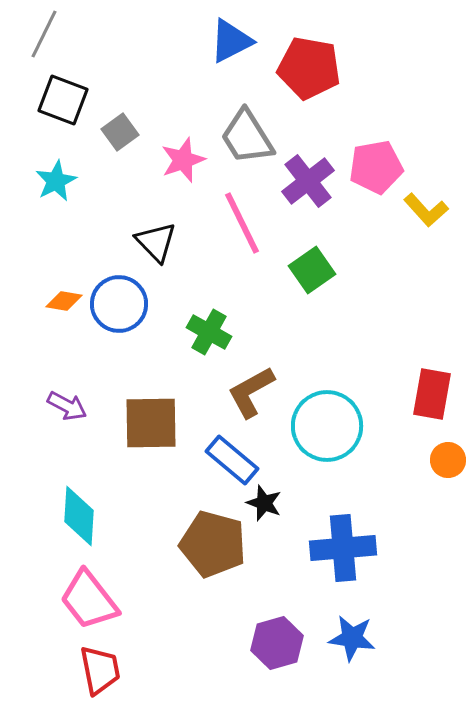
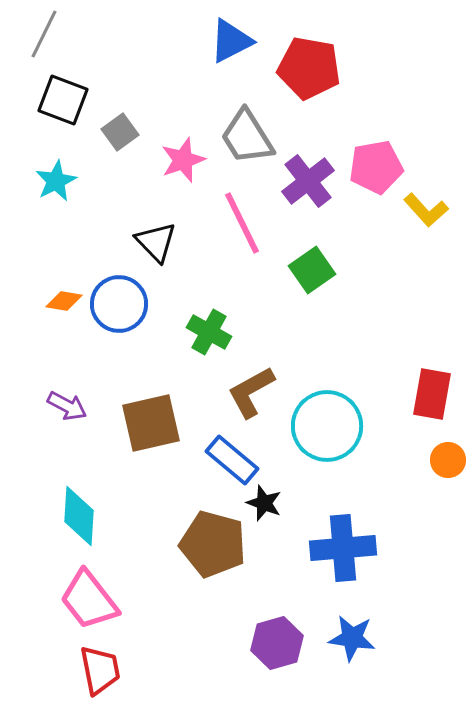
brown square: rotated 12 degrees counterclockwise
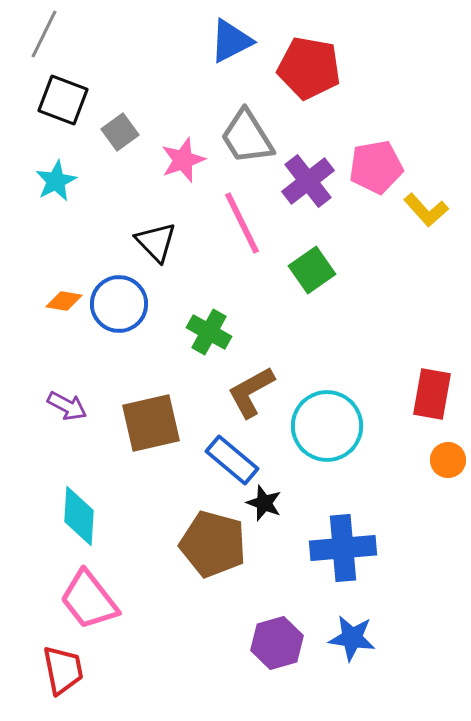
red trapezoid: moved 37 px left
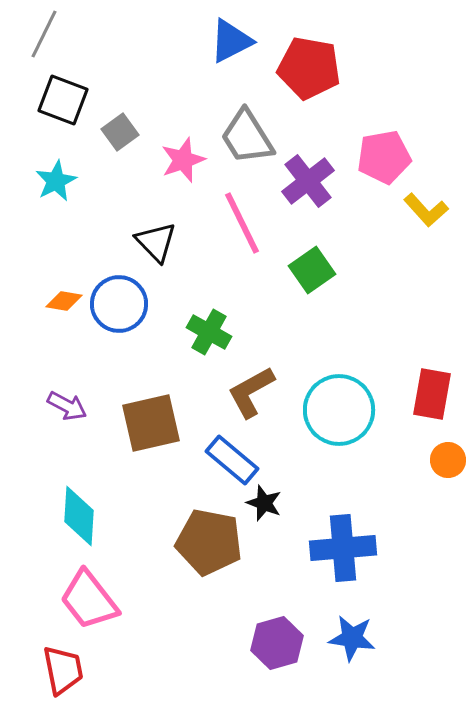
pink pentagon: moved 8 px right, 10 px up
cyan circle: moved 12 px right, 16 px up
brown pentagon: moved 4 px left, 2 px up; rotated 4 degrees counterclockwise
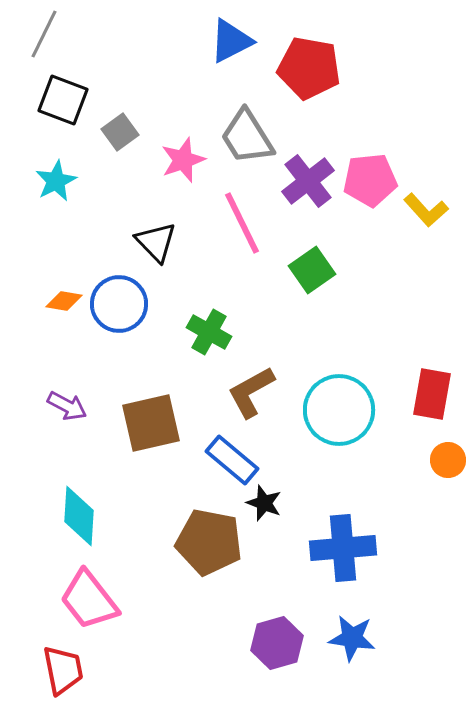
pink pentagon: moved 14 px left, 23 px down; rotated 4 degrees clockwise
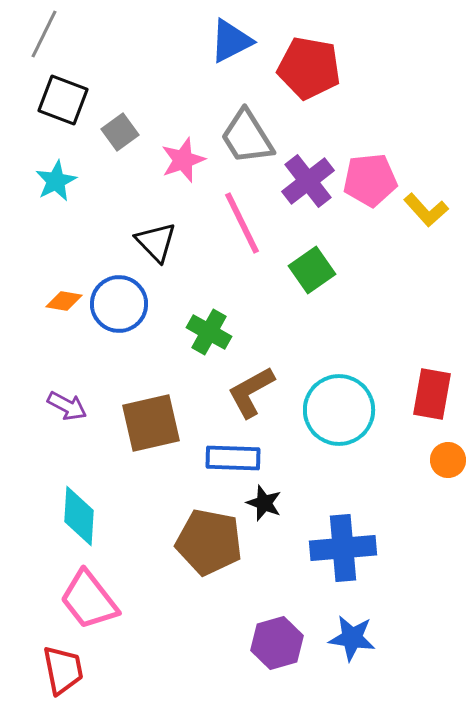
blue rectangle: moved 1 px right, 2 px up; rotated 38 degrees counterclockwise
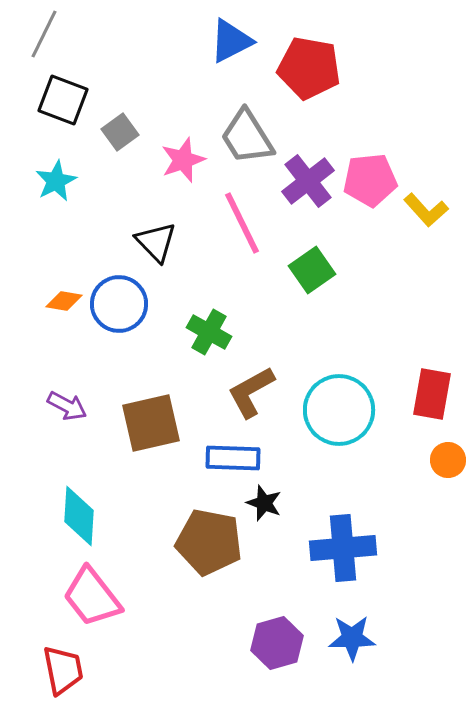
pink trapezoid: moved 3 px right, 3 px up
blue star: rotated 9 degrees counterclockwise
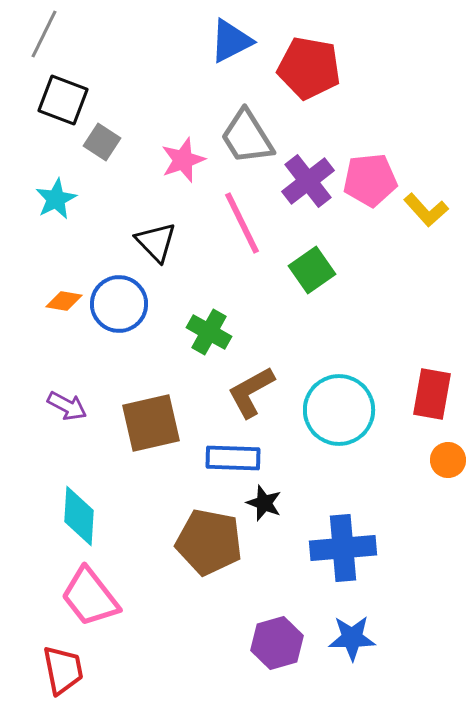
gray square: moved 18 px left, 10 px down; rotated 21 degrees counterclockwise
cyan star: moved 18 px down
pink trapezoid: moved 2 px left
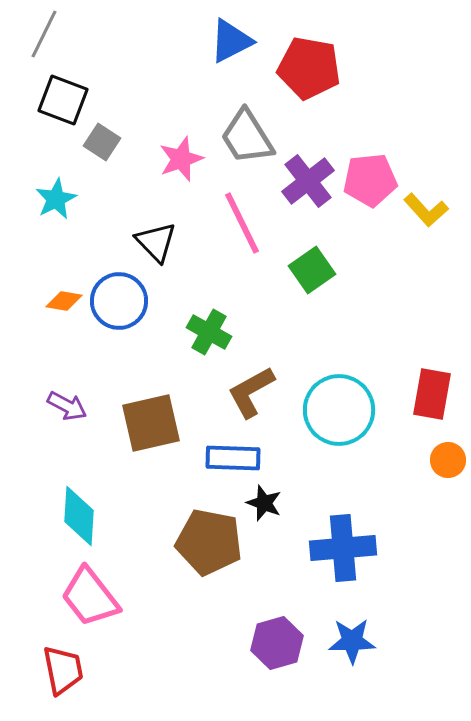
pink star: moved 2 px left, 1 px up
blue circle: moved 3 px up
blue star: moved 3 px down
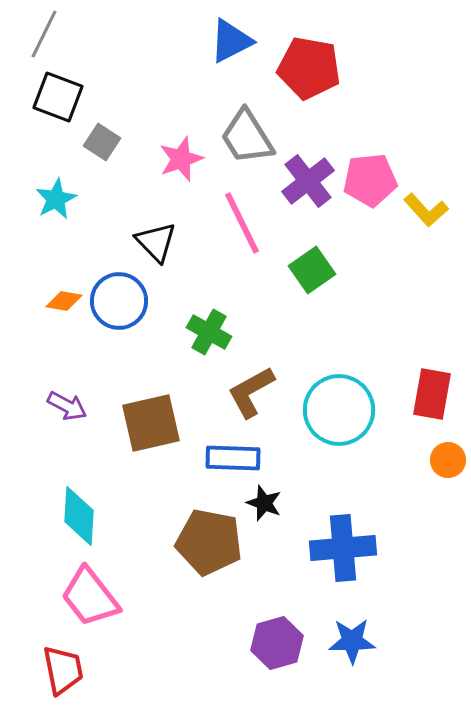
black square: moved 5 px left, 3 px up
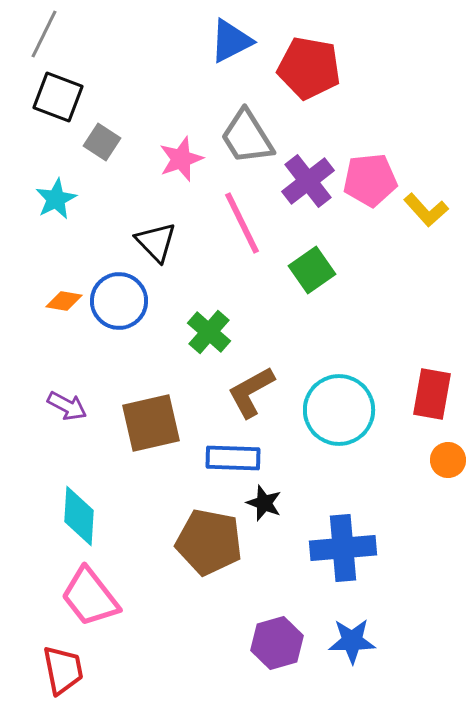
green cross: rotated 12 degrees clockwise
